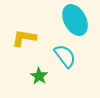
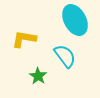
yellow L-shape: moved 1 px down
green star: moved 1 px left
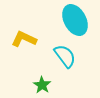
yellow L-shape: rotated 15 degrees clockwise
green star: moved 4 px right, 9 px down
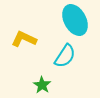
cyan semicircle: rotated 70 degrees clockwise
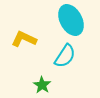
cyan ellipse: moved 4 px left
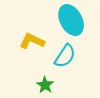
yellow L-shape: moved 8 px right, 2 px down
green star: moved 3 px right
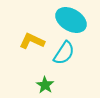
cyan ellipse: rotated 32 degrees counterclockwise
cyan semicircle: moved 1 px left, 3 px up
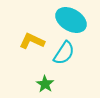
green star: moved 1 px up
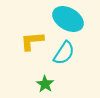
cyan ellipse: moved 3 px left, 1 px up
yellow L-shape: rotated 30 degrees counterclockwise
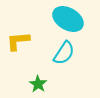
yellow L-shape: moved 14 px left
green star: moved 7 px left
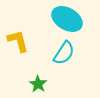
cyan ellipse: moved 1 px left
yellow L-shape: rotated 80 degrees clockwise
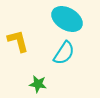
green star: rotated 24 degrees counterclockwise
